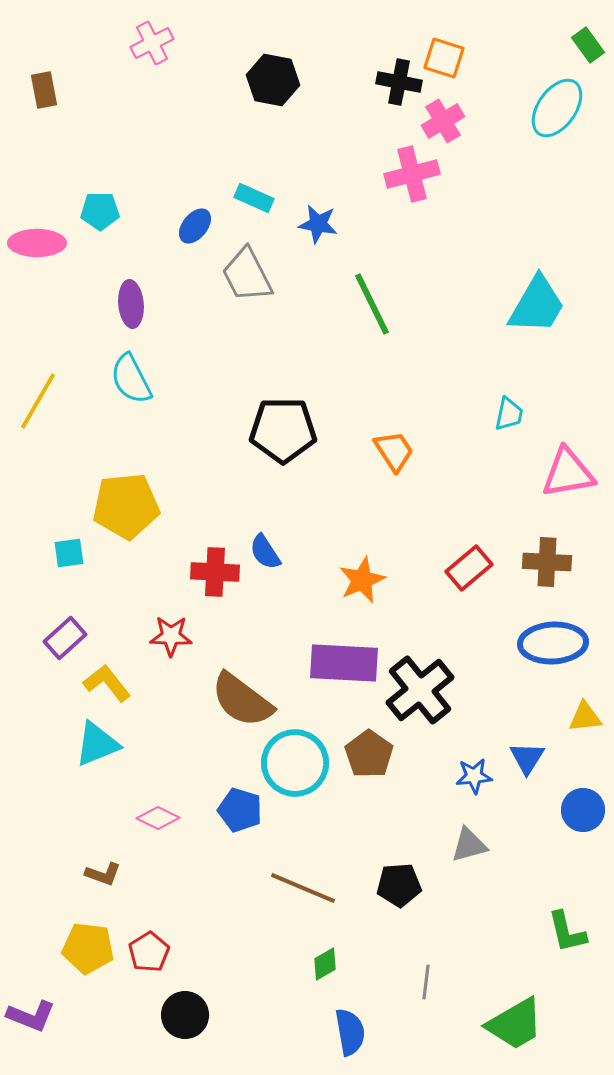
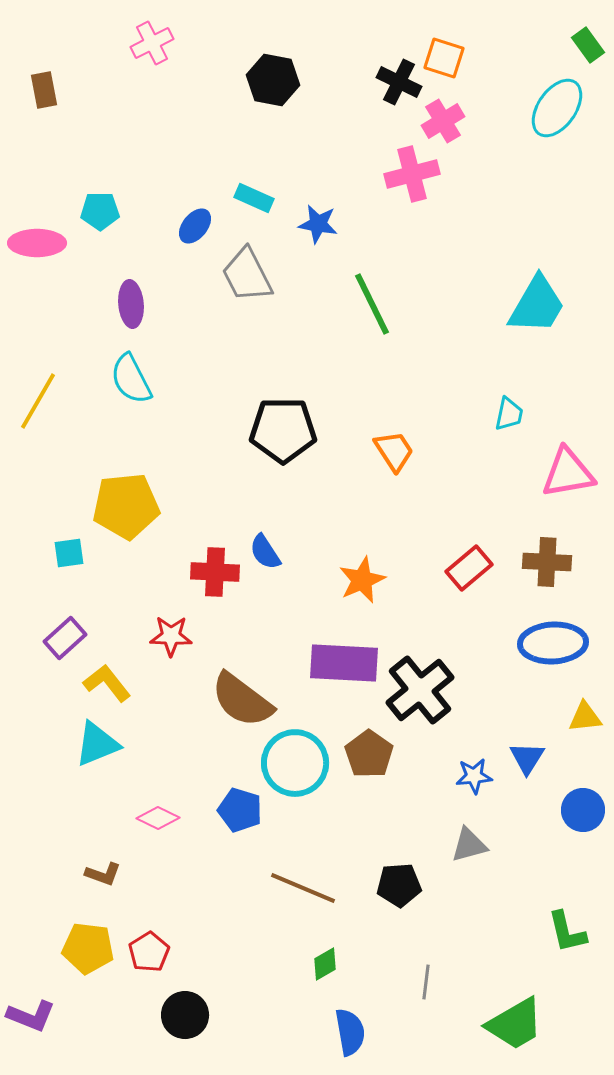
black cross at (399, 82): rotated 15 degrees clockwise
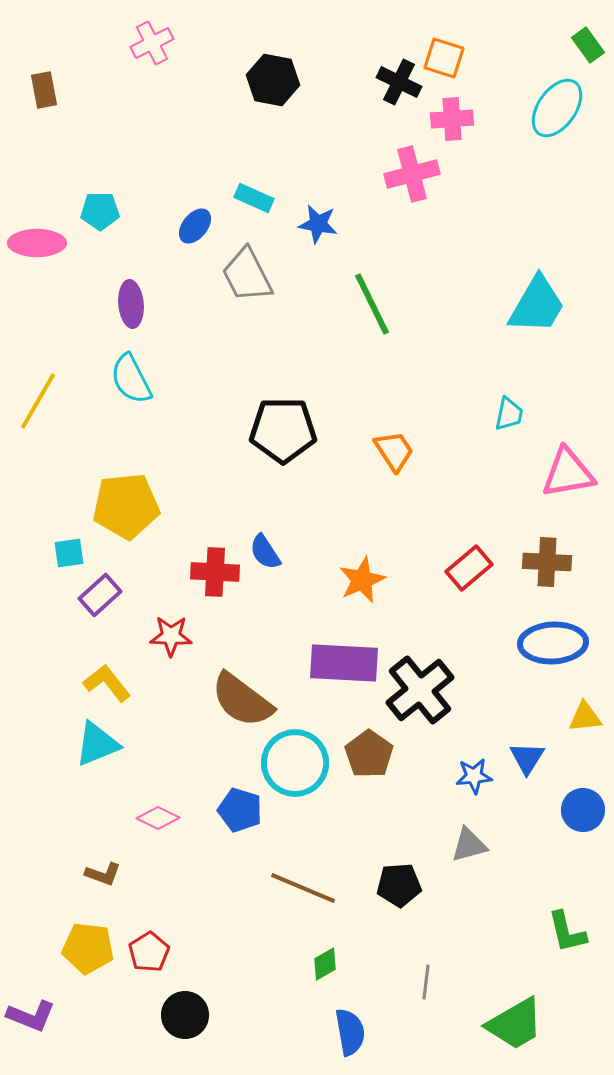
pink cross at (443, 121): moved 9 px right, 2 px up; rotated 27 degrees clockwise
purple rectangle at (65, 638): moved 35 px right, 43 px up
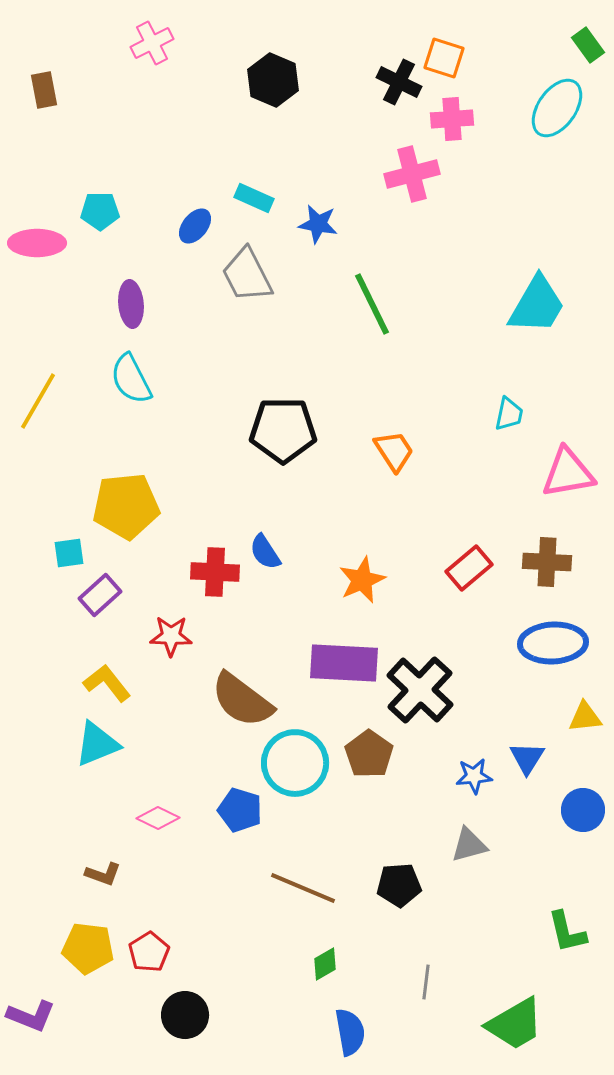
black hexagon at (273, 80): rotated 12 degrees clockwise
black cross at (420, 690): rotated 8 degrees counterclockwise
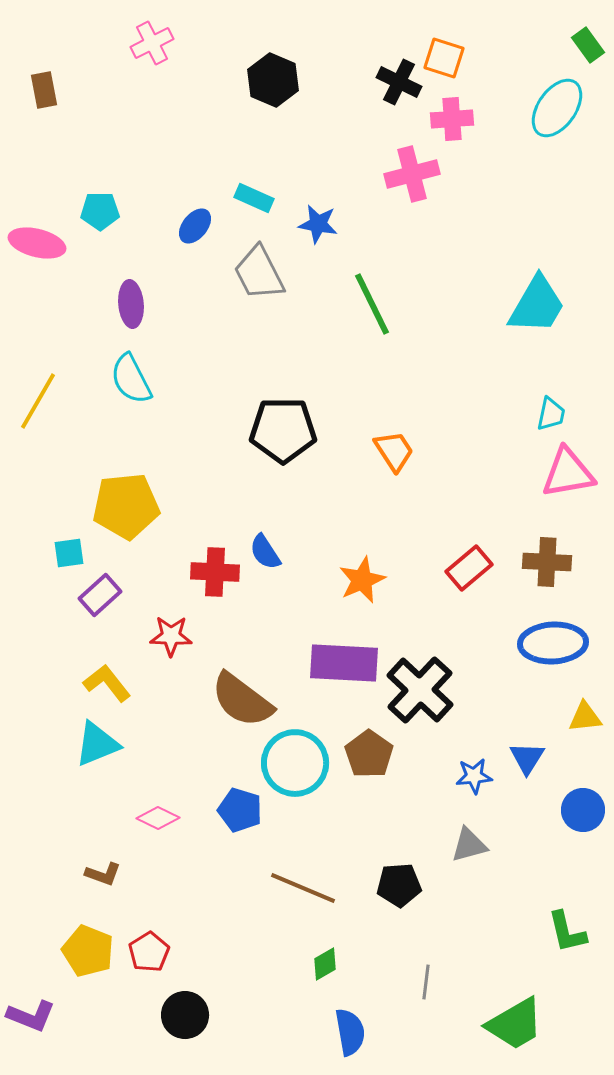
pink ellipse at (37, 243): rotated 14 degrees clockwise
gray trapezoid at (247, 275): moved 12 px right, 2 px up
cyan trapezoid at (509, 414): moved 42 px right
yellow pentagon at (88, 948): moved 3 px down; rotated 15 degrees clockwise
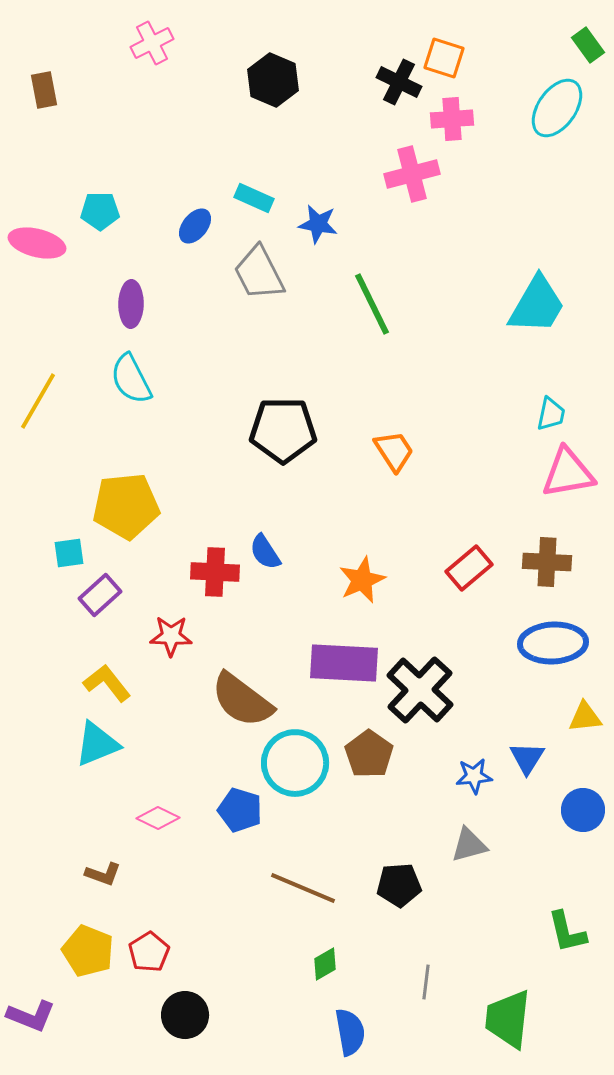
purple ellipse at (131, 304): rotated 6 degrees clockwise
green trapezoid at (515, 1024): moved 7 px left, 5 px up; rotated 126 degrees clockwise
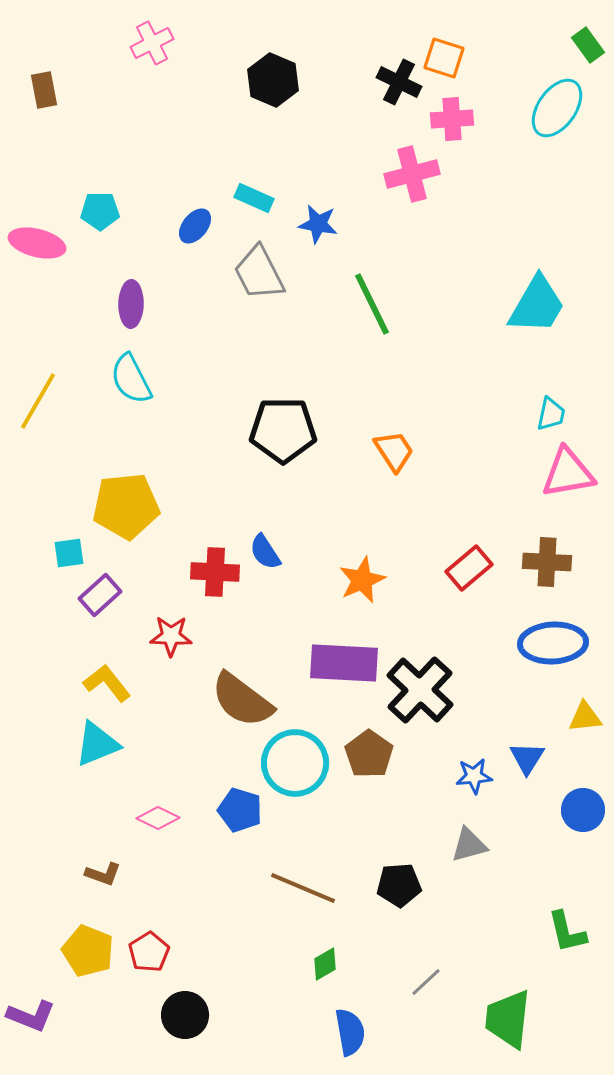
gray line at (426, 982): rotated 40 degrees clockwise
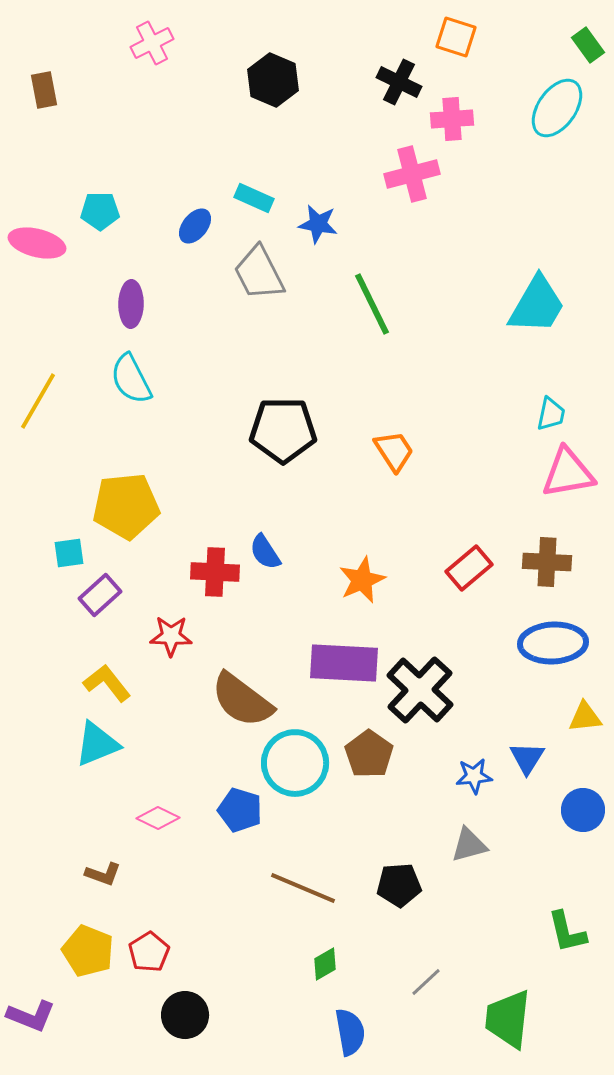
orange square at (444, 58): moved 12 px right, 21 px up
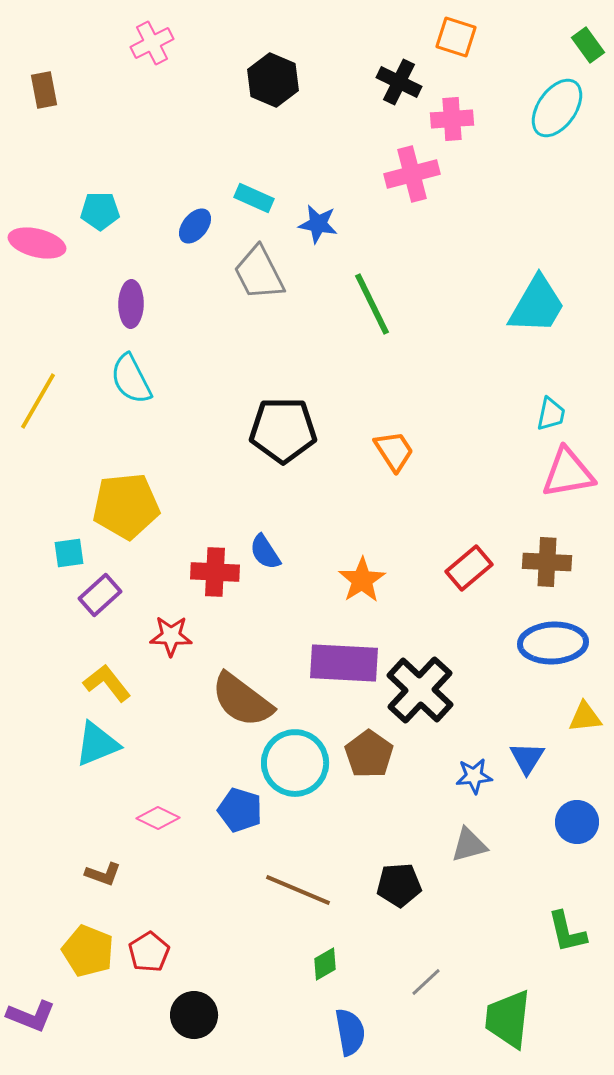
orange star at (362, 580): rotated 9 degrees counterclockwise
blue circle at (583, 810): moved 6 px left, 12 px down
brown line at (303, 888): moved 5 px left, 2 px down
black circle at (185, 1015): moved 9 px right
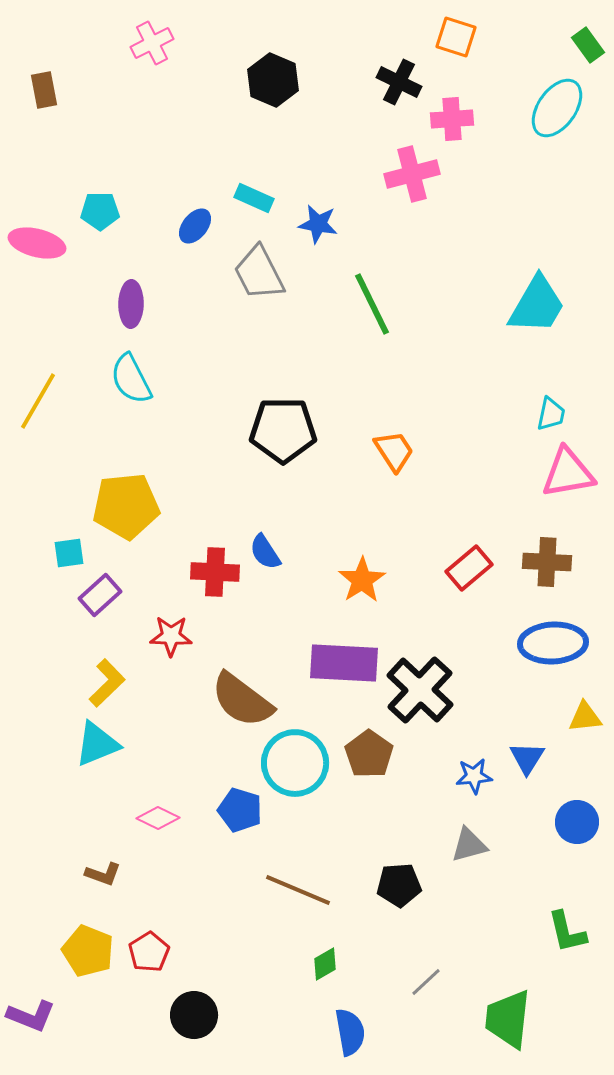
yellow L-shape at (107, 683): rotated 84 degrees clockwise
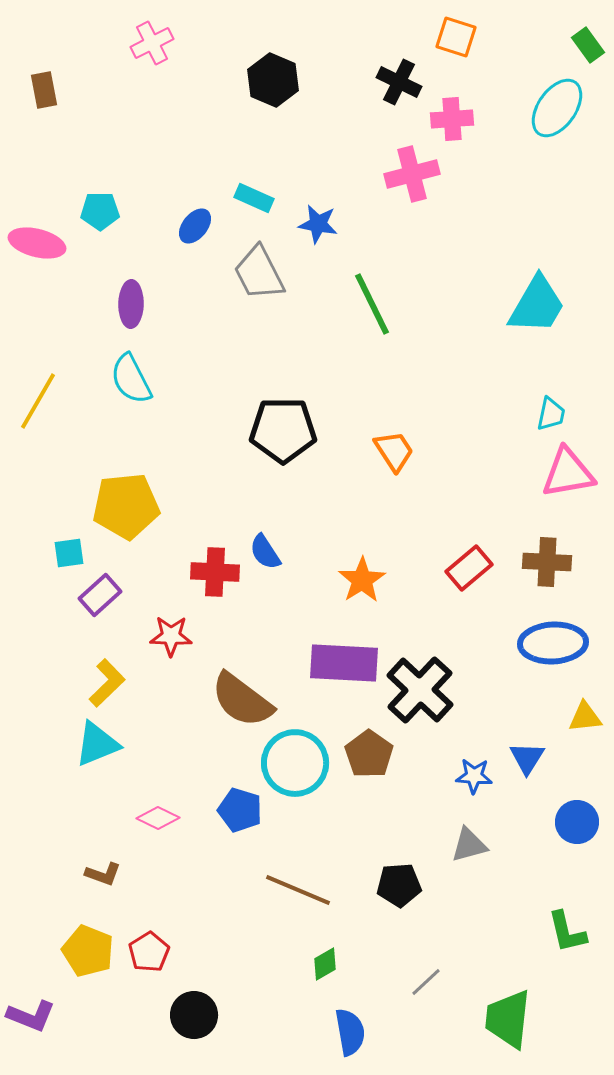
blue star at (474, 776): rotated 9 degrees clockwise
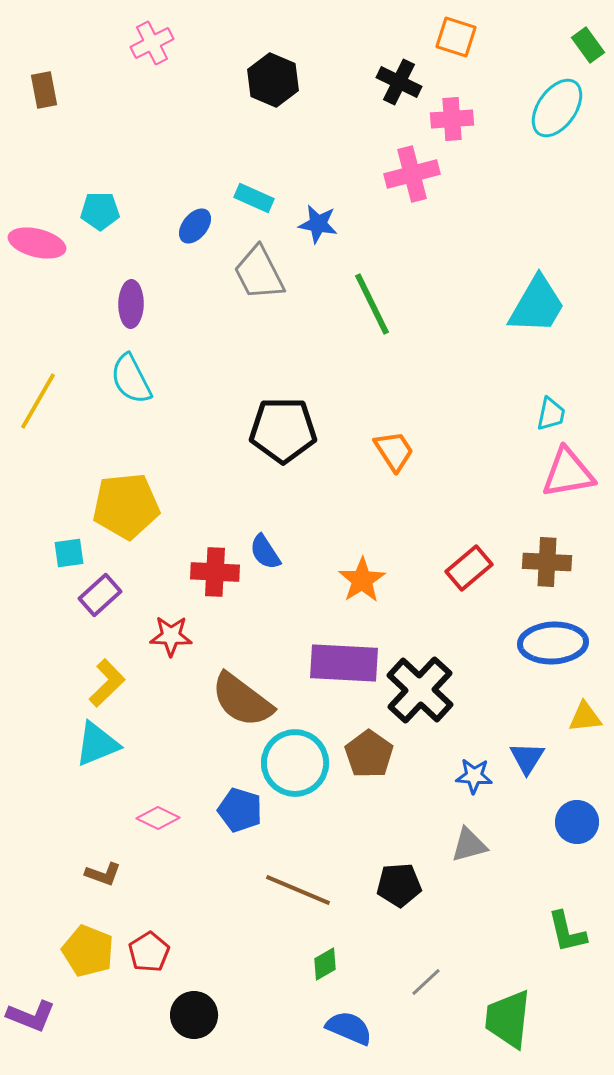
blue semicircle at (350, 1032): moved 1 px left, 4 px up; rotated 57 degrees counterclockwise
